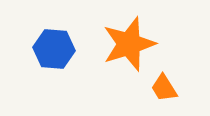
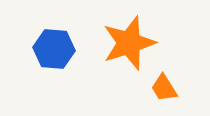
orange star: moved 1 px up
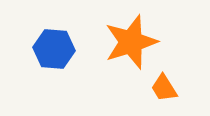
orange star: moved 2 px right, 1 px up
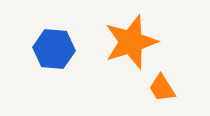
orange trapezoid: moved 2 px left
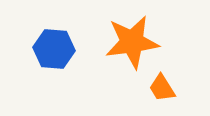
orange star: moved 1 px right; rotated 10 degrees clockwise
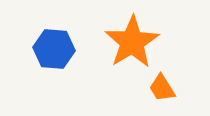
orange star: rotated 24 degrees counterclockwise
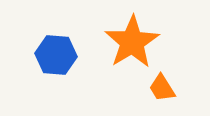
blue hexagon: moved 2 px right, 6 px down
